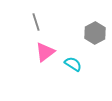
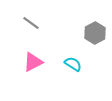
gray line: moved 5 px left, 1 px down; rotated 36 degrees counterclockwise
pink triangle: moved 12 px left, 10 px down; rotated 10 degrees clockwise
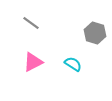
gray hexagon: rotated 15 degrees counterclockwise
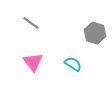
pink triangle: rotated 40 degrees counterclockwise
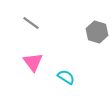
gray hexagon: moved 2 px right, 1 px up
cyan semicircle: moved 7 px left, 13 px down
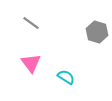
pink triangle: moved 2 px left, 1 px down
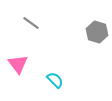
pink triangle: moved 13 px left, 1 px down
cyan semicircle: moved 11 px left, 3 px down; rotated 12 degrees clockwise
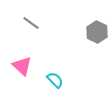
gray hexagon: rotated 10 degrees clockwise
pink triangle: moved 4 px right, 2 px down; rotated 10 degrees counterclockwise
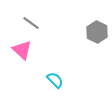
pink triangle: moved 16 px up
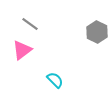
gray line: moved 1 px left, 1 px down
pink triangle: rotated 40 degrees clockwise
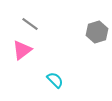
gray hexagon: rotated 15 degrees clockwise
